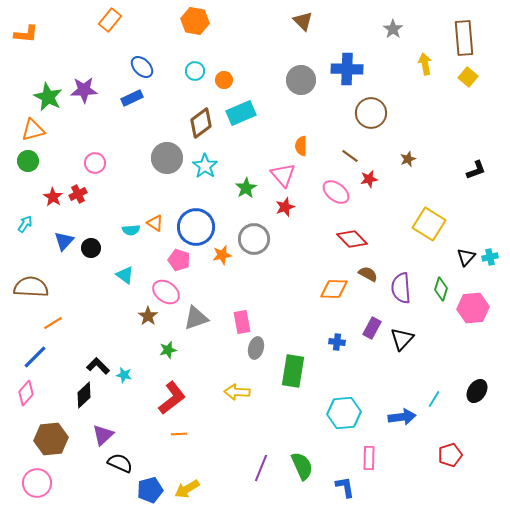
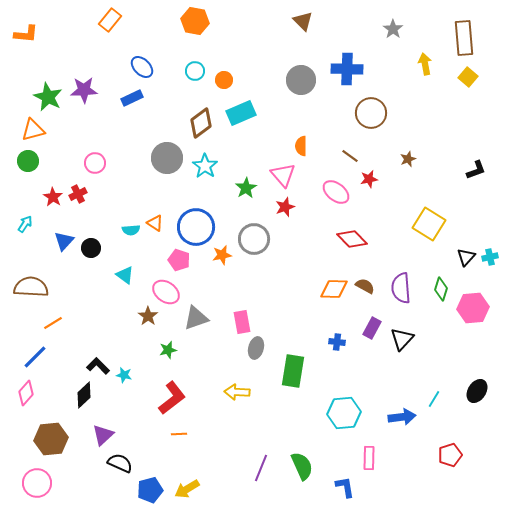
brown semicircle at (368, 274): moved 3 px left, 12 px down
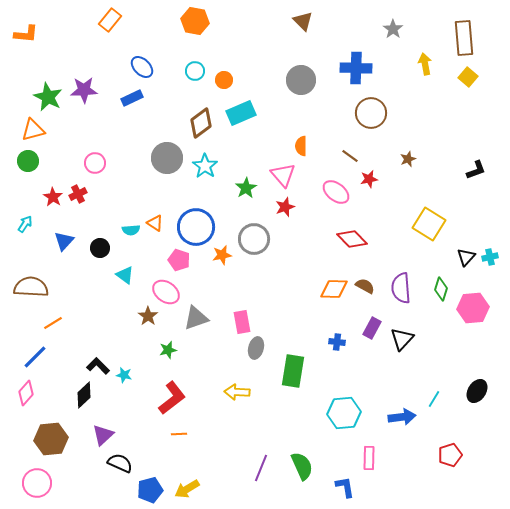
blue cross at (347, 69): moved 9 px right, 1 px up
black circle at (91, 248): moved 9 px right
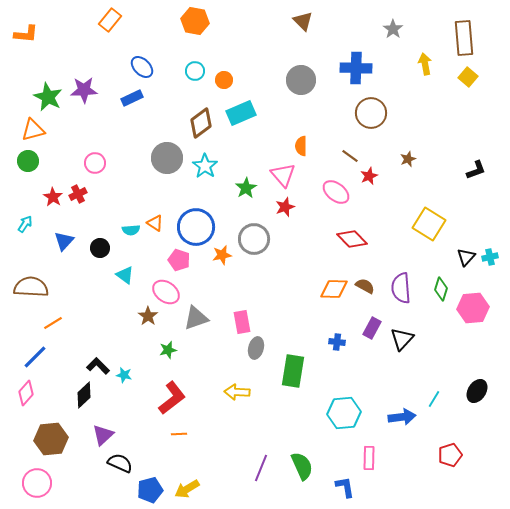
red star at (369, 179): moved 3 px up; rotated 12 degrees counterclockwise
